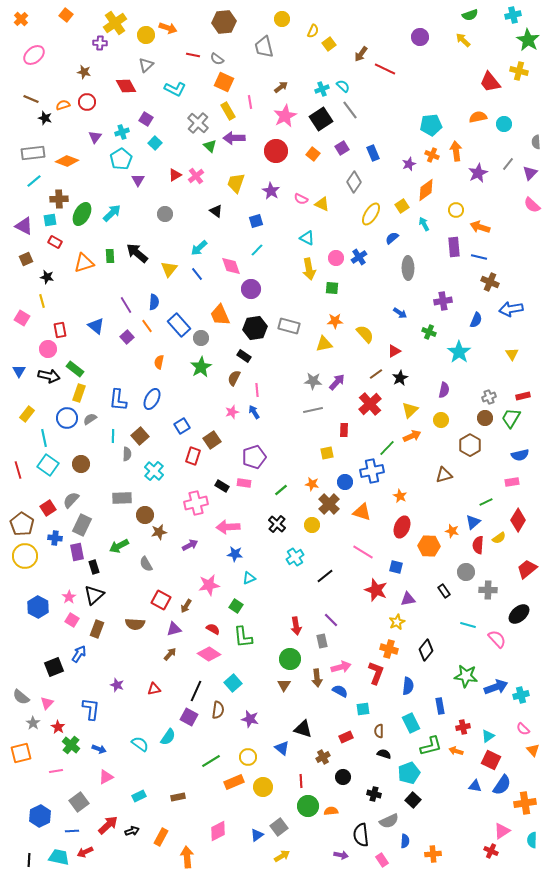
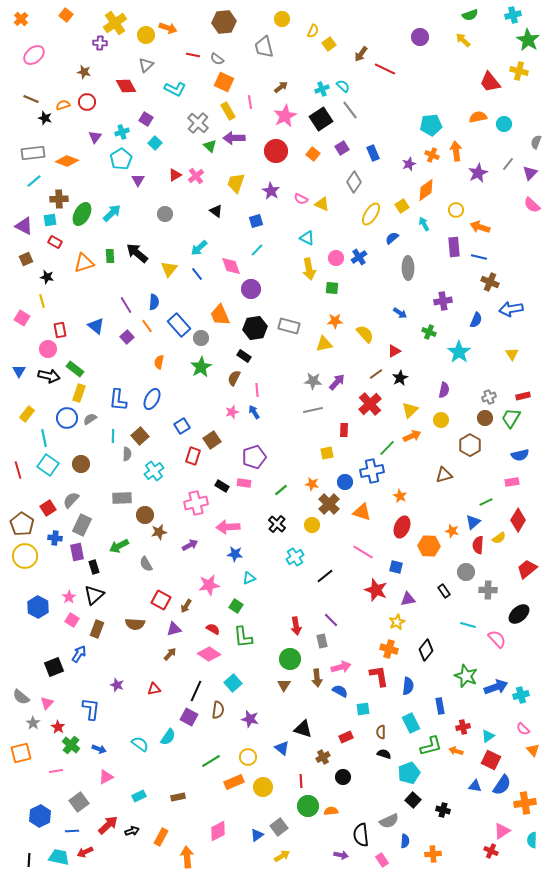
gray semicircle at (536, 142): rotated 24 degrees clockwise
cyan cross at (154, 471): rotated 12 degrees clockwise
red L-shape at (376, 673): moved 3 px right, 3 px down; rotated 30 degrees counterclockwise
green star at (466, 676): rotated 15 degrees clockwise
brown semicircle at (379, 731): moved 2 px right, 1 px down
black cross at (374, 794): moved 69 px right, 16 px down
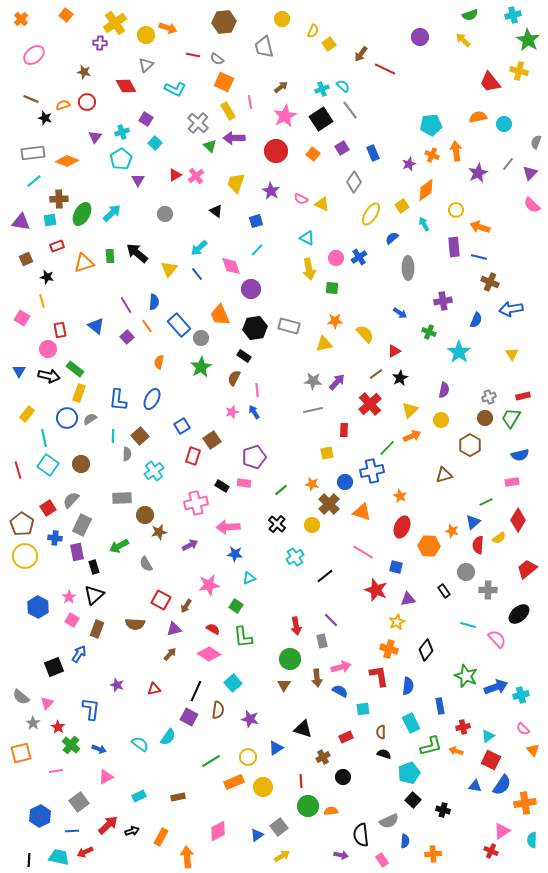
purple triangle at (24, 226): moved 3 px left, 4 px up; rotated 18 degrees counterclockwise
red rectangle at (55, 242): moved 2 px right, 4 px down; rotated 48 degrees counterclockwise
blue triangle at (282, 748): moved 6 px left; rotated 49 degrees clockwise
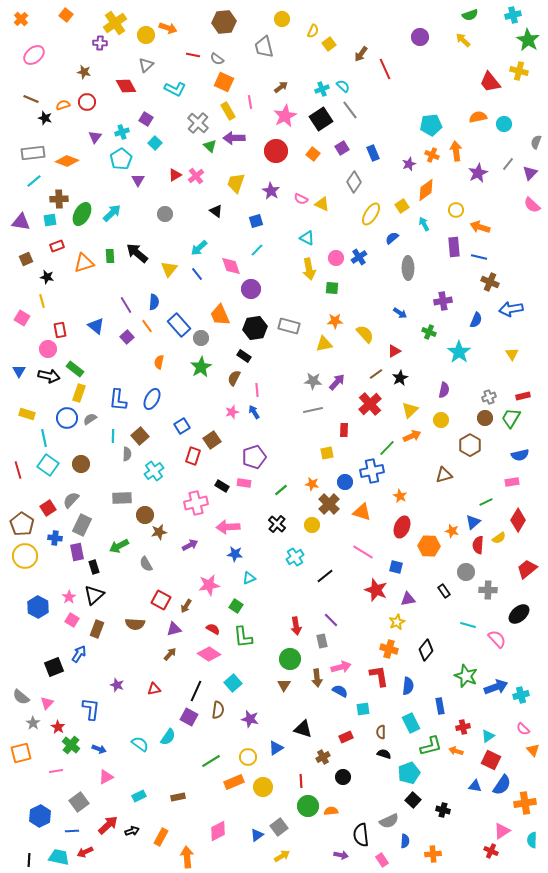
red line at (385, 69): rotated 40 degrees clockwise
yellow rectangle at (27, 414): rotated 70 degrees clockwise
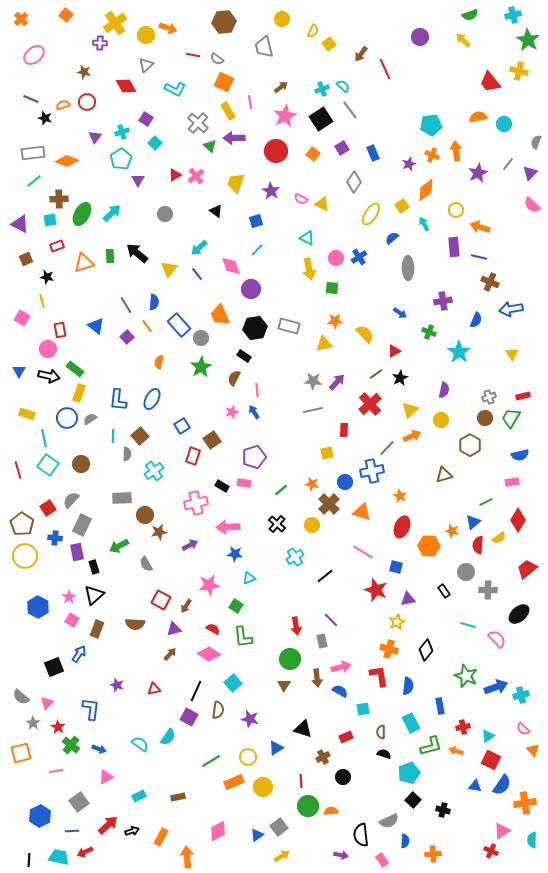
purple triangle at (21, 222): moved 1 px left, 2 px down; rotated 18 degrees clockwise
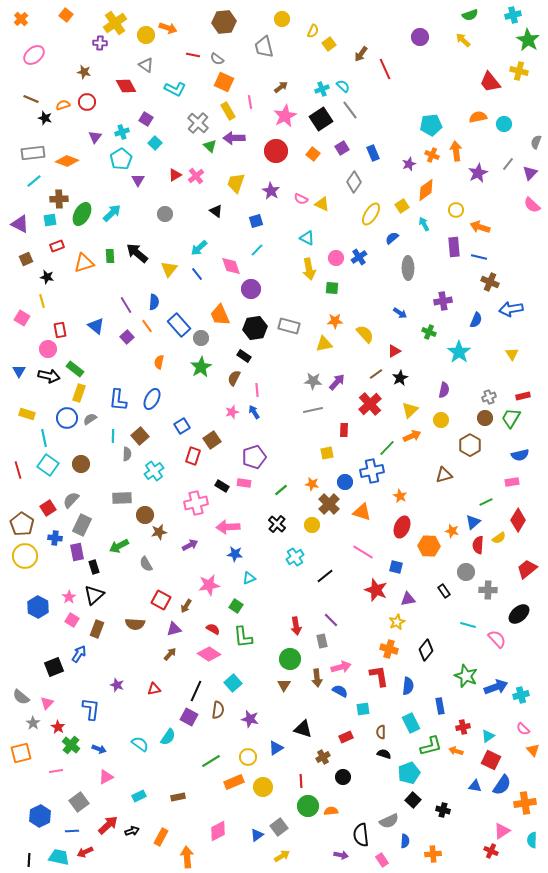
gray triangle at (146, 65): rotated 42 degrees counterclockwise
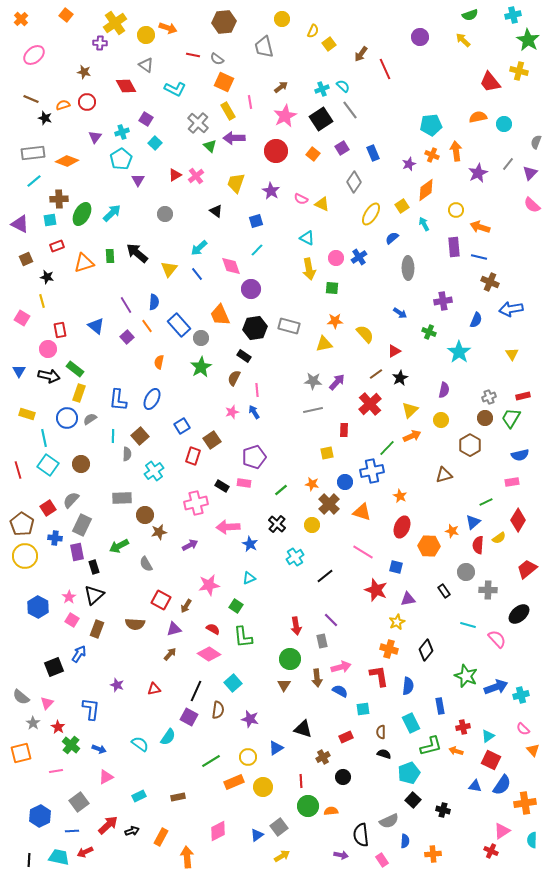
blue star at (235, 554): moved 15 px right, 10 px up; rotated 21 degrees clockwise
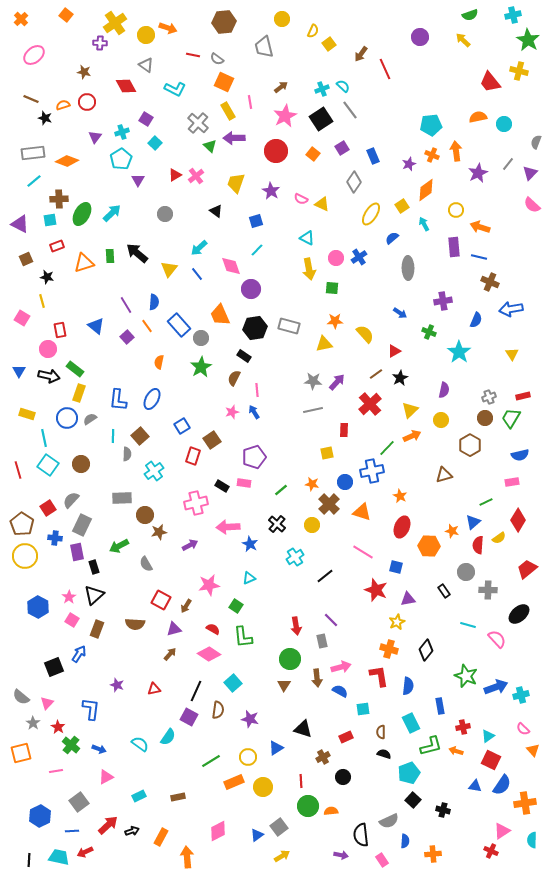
blue rectangle at (373, 153): moved 3 px down
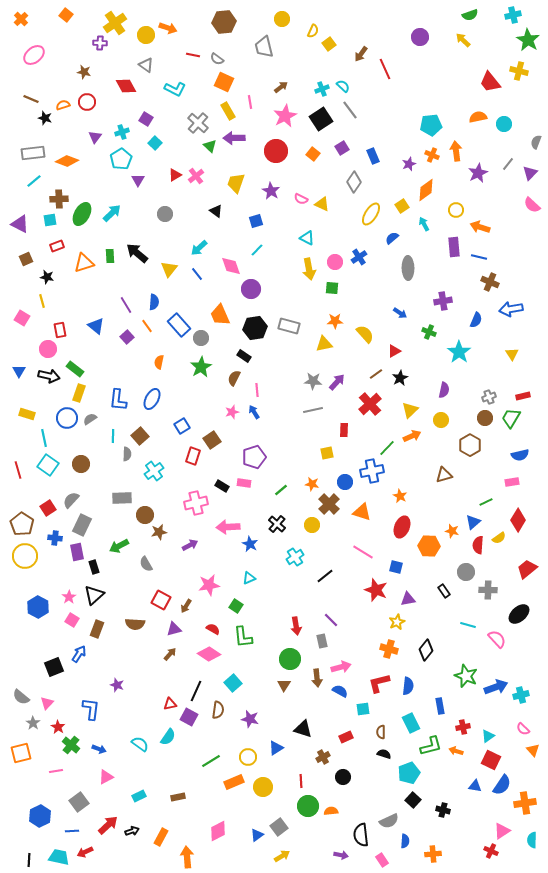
pink circle at (336, 258): moved 1 px left, 4 px down
red L-shape at (379, 676): moved 7 px down; rotated 95 degrees counterclockwise
red triangle at (154, 689): moved 16 px right, 15 px down
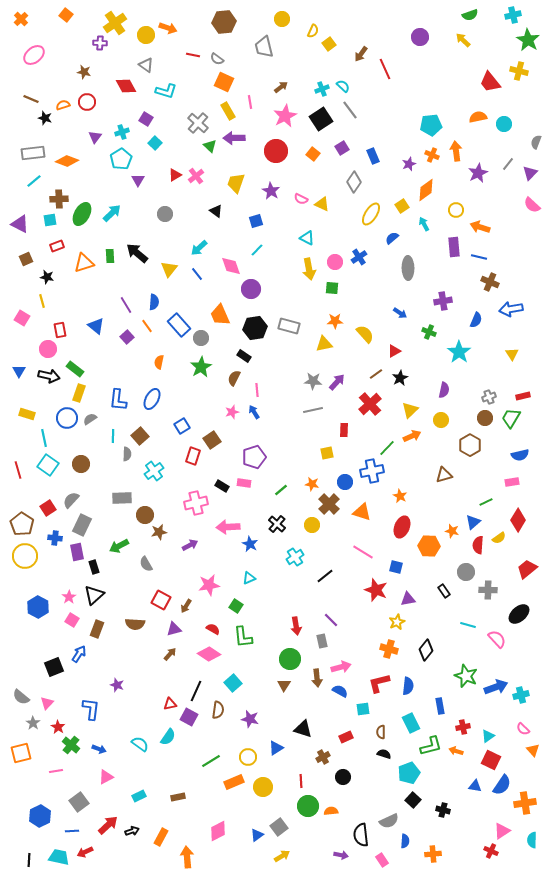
cyan L-shape at (175, 89): moved 9 px left, 2 px down; rotated 10 degrees counterclockwise
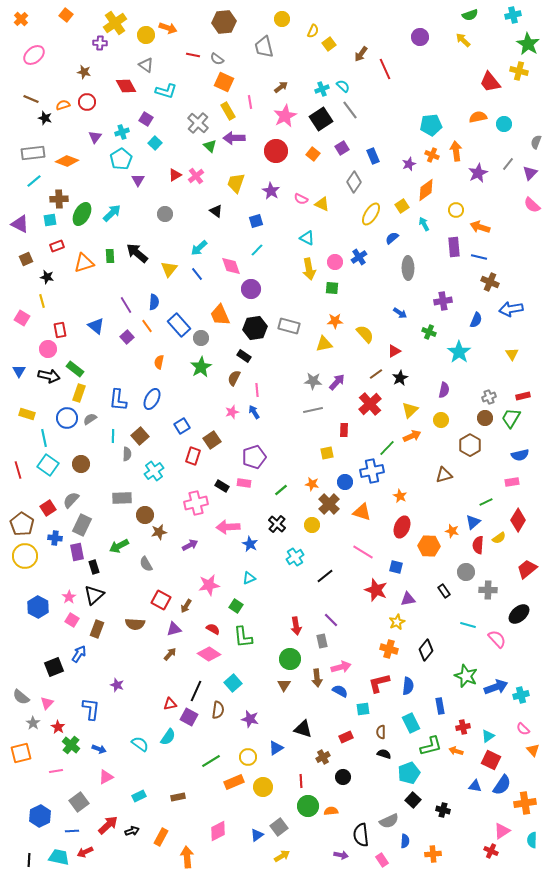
green star at (528, 40): moved 4 px down
